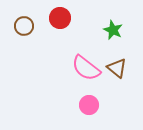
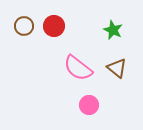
red circle: moved 6 px left, 8 px down
pink semicircle: moved 8 px left
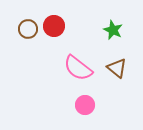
brown circle: moved 4 px right, 3 px down
pink circle: moved 4 px left
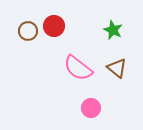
brown circle: moved 2 px down
pink circle: moved 6 px right, 3 px down
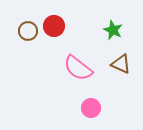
brown triangle: moved 4 px right, 4 px up; rotated 15 degrees counterclockwise
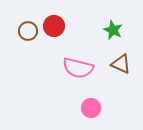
pink semicircle: rotated 24 degrees counterclockwise
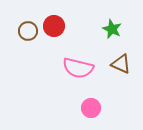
green star: moved 1 px left, 1 px up
